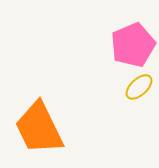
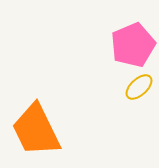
orange trapezoid: moved 3 px left, 2 px down
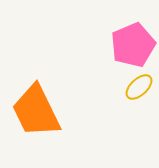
orange trapezoid: moved 19 px up
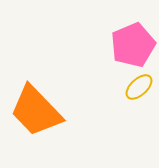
orange trapezoid: rotated 18 degrees counterclockwise
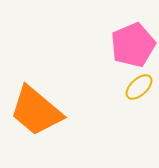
orange trapezoid: rotated 6 degrees counterclockwise
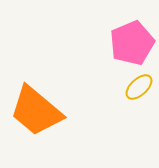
pink pentagon: moved 1 px left, 2 px up
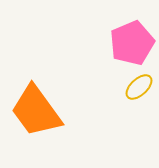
orange trapezoid: rotated 14 degrees clockwise
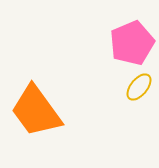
yellow ellipse: rotated 8 degrees counterclockwise
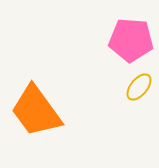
pink pentagon: moved 1 px left, 3 px up; rotated 27 degrees clockwise
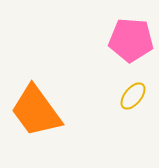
yellow ellipse: moved 6 px left, 9 px down
